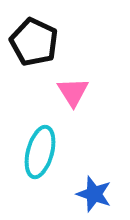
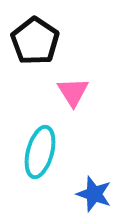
black pentagon: moved 1 px right, 1 px up; rotated 9 degrees clockwise
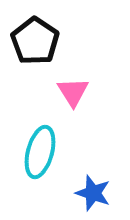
blue star: moved 1 px left, 1 px up
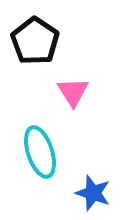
cyan ellipse: rotated 33 degrees counterclockwise
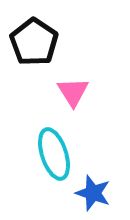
black pentagon: moved 1 px left, 1 px down
cyan ellipse: moved 14 px right, 2 px down
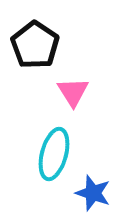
black pentagon: moved 1 px right, 3 px down
cyan ellipse: rotated 33 degrees clockwise
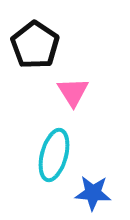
cyan ellipse: moved 1 px down
blue star: rotated 15 degrees counterclockwise
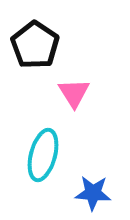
pink triangle: moved 1 px right, 1 px down
cyan ellipse: moved 11 px left
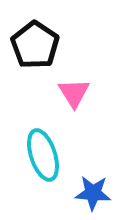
cyan ellipse: rotated 33 degrees counterclockwise
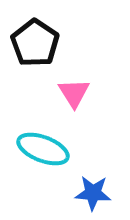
black pentagon: moved 2 px up
cyan ellipse: moved 6 px up; rotated 51 degrees counterclockwise
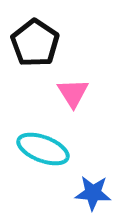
pink triangle: moved 1 px left
